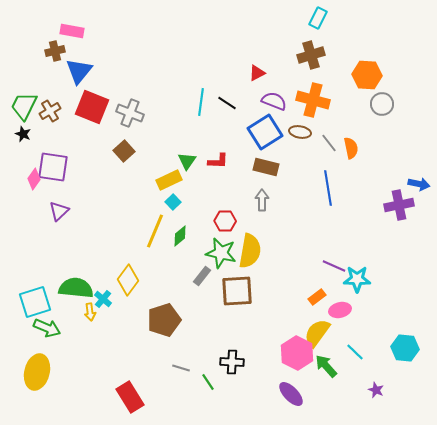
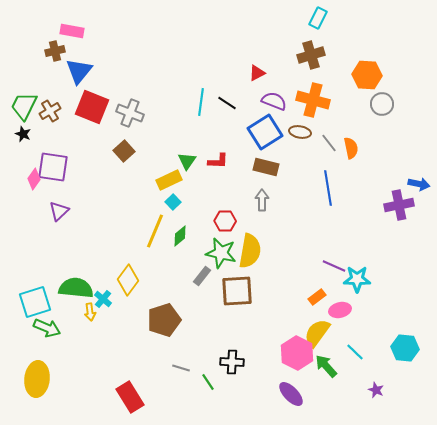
yellow ellipse at (37, 372): moved 7 px down; rotated 8 degrees counterclockwise
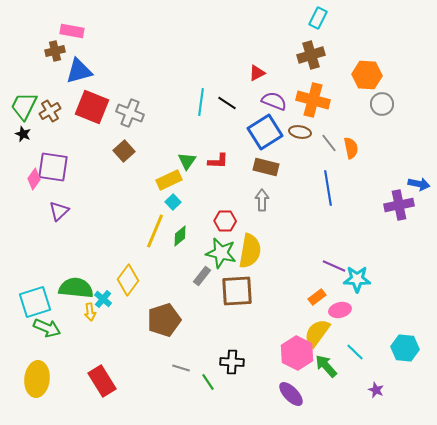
blue triangle at (79, 71): rotated 36 degrees clockwise
red rectangle at (130, 397): moved 28 px left, 16 px up
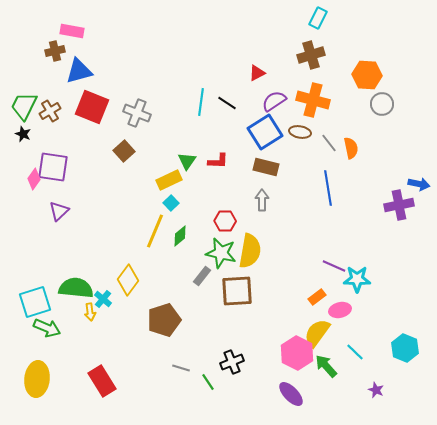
purple semicircle at (274, 101): rotated 55 degrees counterclockwise
gray cross at (130, 113): moved 7 px right
cyan square at (173, 202): moved 2 px left, 1 px down
cyan hexagon at (405, 348): rotated 16 degrees clockwise
black cross at (232, 362): rotated 25 degrees counterclockwise
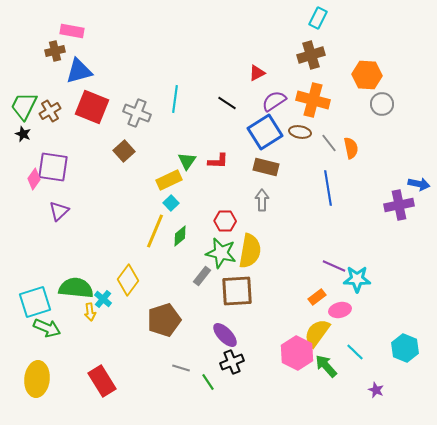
cyan line at (201, 102): moved 26 px left, 3 px up
purple ellipse at (291, 394): moved 66 px left, 59 px up
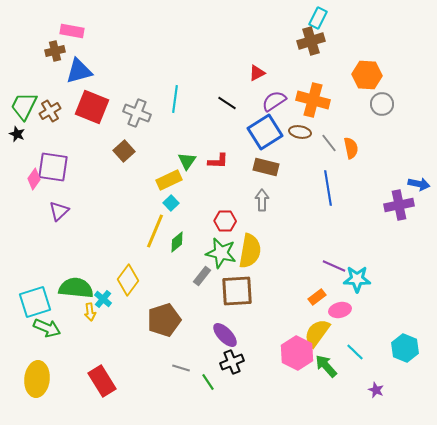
brown cross at (311, 55): moved 14 px up
black star at (23, 134): moved 6 px left
green diamond at (180, 236): moved 3 px left, 6 px down
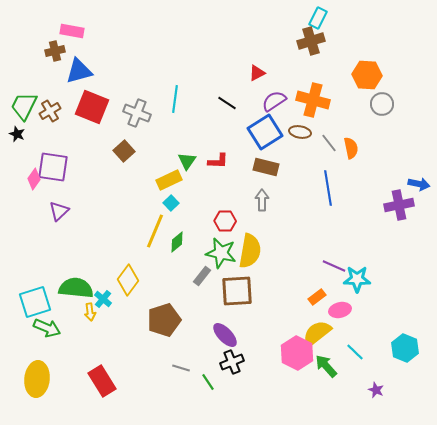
yellow semicircle at (317, 333): rotated 16 degrees clockwise
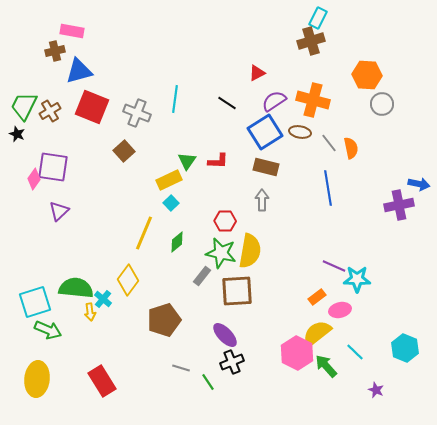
yellow line at (155, 231): moved 11 px left, 2 px down
green arrow at (47, 328): moved 1 px right, 2 px down
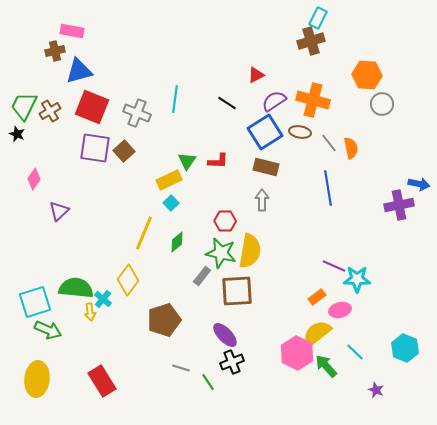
red triangle at (257, 73): moved 1 px left, 2 px down
purple square at (53, 167): moved 42 px right, 19 px up
